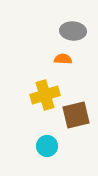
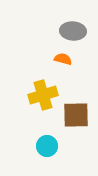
orange semicircle: rotated 12 degrees clockwise
yellow cross: moved 2 px left
brown square: rotated 12 degrees clockwise
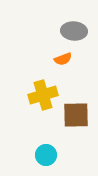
gray ellipse: moved 1 px right
orange semicircle: rotated 144 degrees clockwise
cyan circle: moved 1 px left, 9 px down
